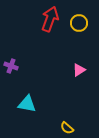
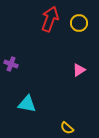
purple cross: moved 2 px up
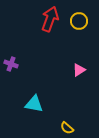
yellow circle: moved 2 px up
cyan triangle: moved 7 px right
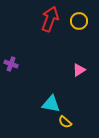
cyan triangle: moved 17 px right
yellow semicircle: moved 2 px left, 6 px up
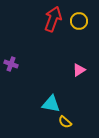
red arrow: moved 3 px right
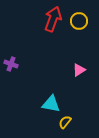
yellow semicircle: rotated 88 degrees clockwise
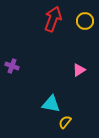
yellow circle: moved 6 px right
purple cross: moved 1 px right, 2 px down
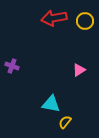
red arrow: moved 1 px right, 1 px up; rotated 120 degrees counterclockwise
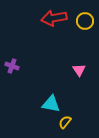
pink triangle: rotated 32 degrees counterclockwise
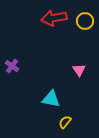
purple cross: rotated 16 degrees clockwise
cyan triangle: moved 5 px up
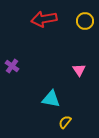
red arrow: moved 10 px left, 1 px down
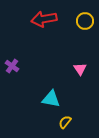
pink triangle: moved 1 px right, 1 px up
